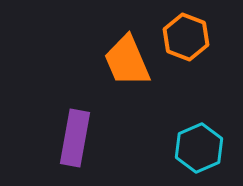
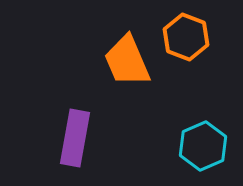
cyan hexagon: moved 4 px right, 2 px up
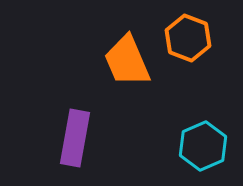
orange hexagon: moved 2 px right, 1 px down
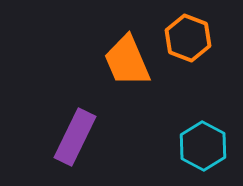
purple rectangle: moved 1 px up; rotated 16 degrees clockwise
cyan hexagon: rotated 9 degrees counterclockwise
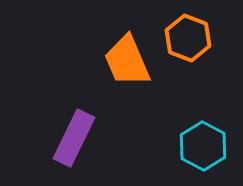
purple rectangle: moved 1 px left, 1 px down
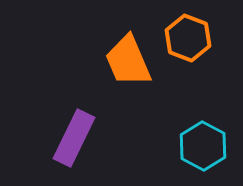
orange trapezoid: moved 1 px right
